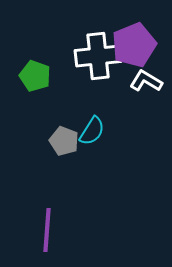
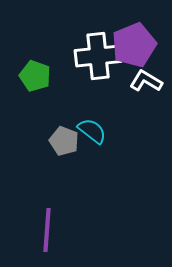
cyan semicircle: rotated 84 degrees counterclockwise
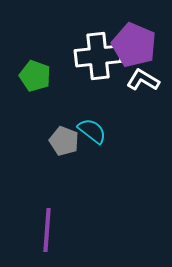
purple pentagon: rotated 27 degrees counterclockwise
white L-shape: moved 3 px left, 1 px up
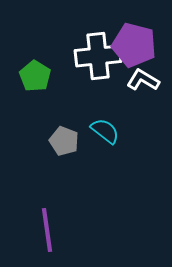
purple pentagon: rotated 9 degrees counterclockwise
green pentagon: rotated 12 degrees clockwise
cyan semicircle: moved 13 px right
purple line: rotated 12 degrees counterclockwise
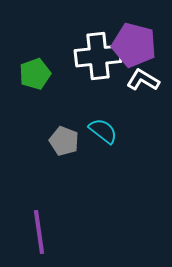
green pentagon: moved 2 px up; rotated 20 degrees clockwise
cyan semicircle: moved 2 px left
purple line: moved 8 px left, 2 px down
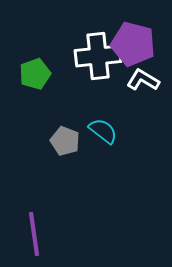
purple pentagon: moved 1 px left, 1 px up
gray pentagon: moved 1 px right
purple line: moved 5 px left, 2 px down
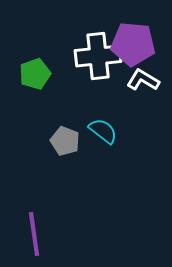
purple pentagon: rotated 9 degrees counterclockwise
